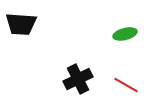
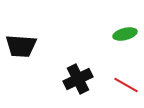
black trapezoid: moved 22 px down
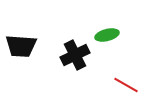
green ellipse: moved 18 px left, 1 px down
black cross: moved 3 px left, 24 px up
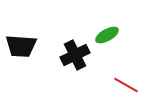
green ellipse: rotated 15 degrees counterclockwise
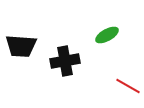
black cross: moved 10 px left, 6 px down; rotated 16 degrees clockwise
red line: moved 2 px right, 1 px down
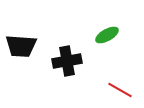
black cross: moved 2 px right
red line: moved 8 px left, 4 px down
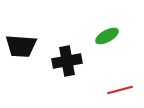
green ellipse: moved 1 px down
red line: rotated 45 degrees counterclockwise
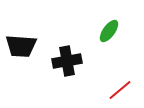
green ellipse: moved 2 px right, 5 px up; rotated 25 degrees counterclockwise
red line: rotated 25 degrees counterclockwise
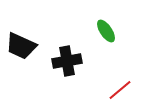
green ellipse: moved 3 px left; rotated 70 degrees counterclockwise
black trapezoid: rotated 20 degrees clockwise
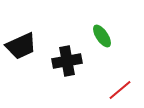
green ellipse: moved 4 px left, 5 px down
black trapezoid: rotated 48 degrees counterclockwise
